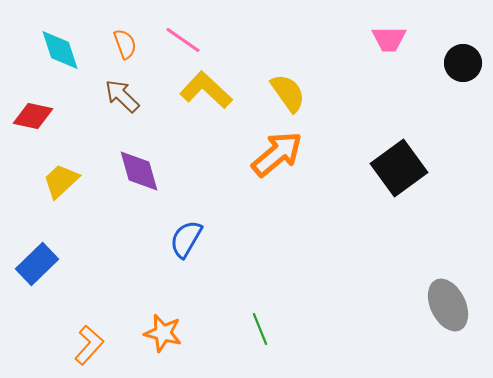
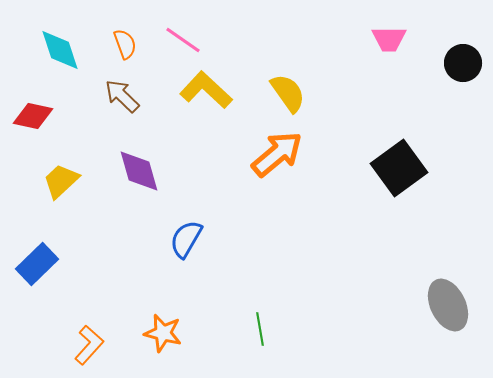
green line: rotated 12 degrees clockwise
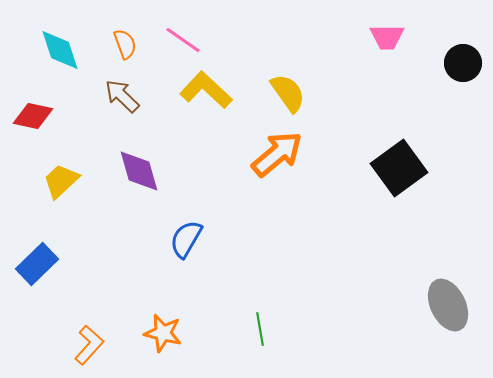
pink trapezoid: moved 2 px left, 2 px up
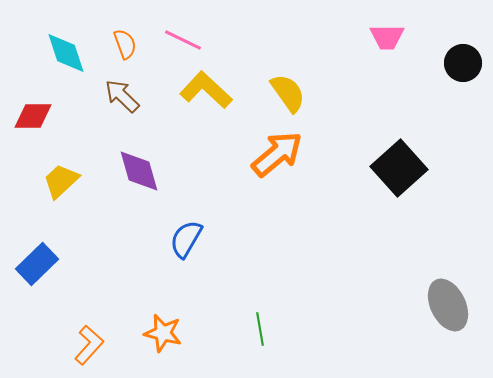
pink line: rotated 9 degrees counterclockwise
cyan diamond: moved 6 px right, 3 px down
red diamond: rotated 12 degrees counterclockwise
black square: rotated 6 degrees counterclockwise
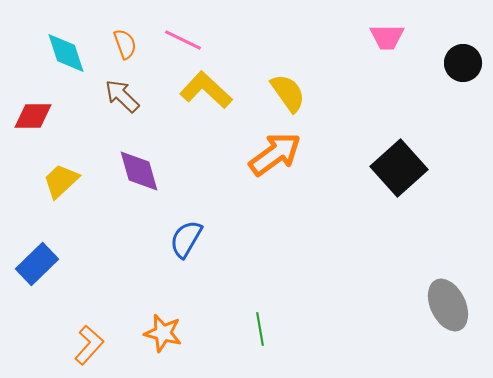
orange arrow: moved 2 px left; rotated 4 degrees clockwise
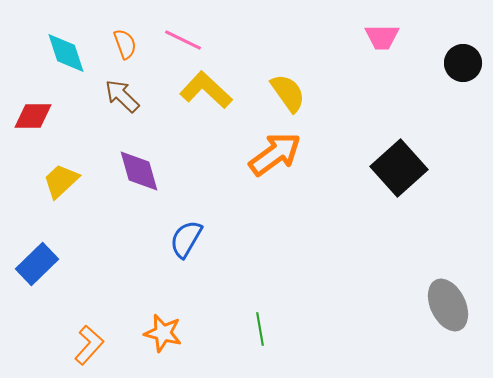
pink trapezoid: moved 5 px left
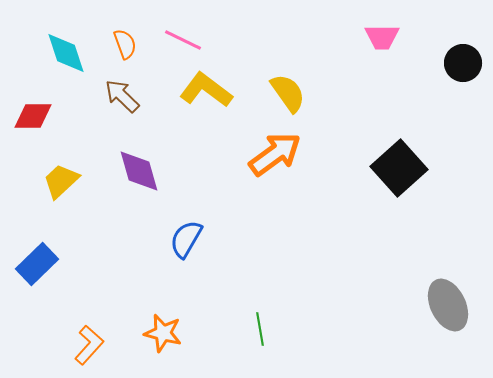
yellow L-shape: rotated 6 degrees counterclockwise
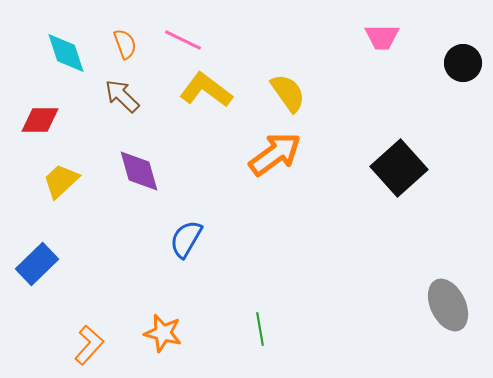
red diamond: moved 7 px right, 4 px down
